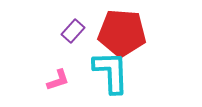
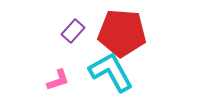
cyan L-shape: rotated 27 degrees counterclockwise
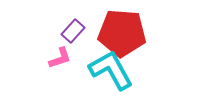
cyan L-shape: moved 2 px up
pink L-shape: moved 2 px right, 22 px up
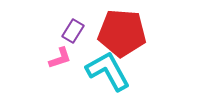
purple rectangle: rotated 10 degrees counterclockwise
cyan L-shape: moved 3 px left, 1 px down
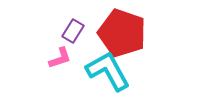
red pentagon: rotated 15 degrees clockwise
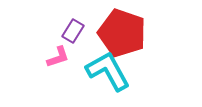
pink L-shape: moved 2 px left, 1 px up
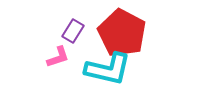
red pentagon: rotated 9 degrees clockwise
cyan L-shape: moved 2 px up; rotated 132 degrees clockwise
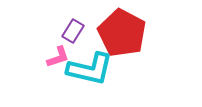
cyan L-shape: moved 18 px left
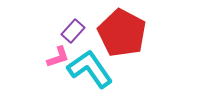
purple rectangle: rotated 10 degrees clockwise
cyan L-shape: rotated 138 degrees counterclockwise
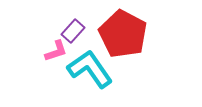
red pentagon: moved 1 px right, 1 px down
pink L-shape: moved 2 px left, 6 px up
